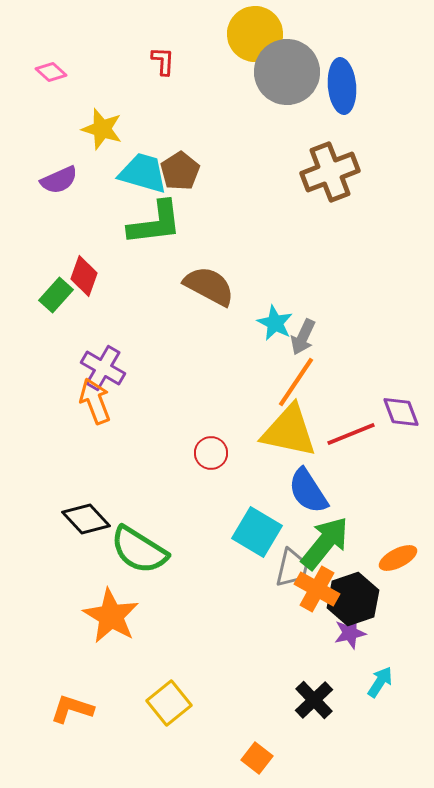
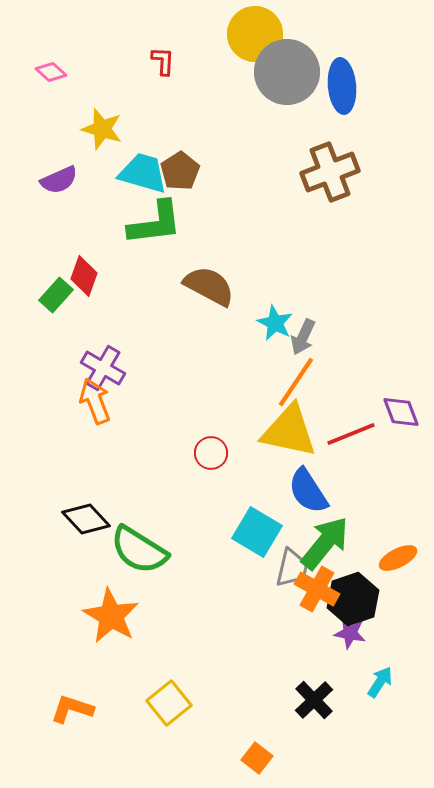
purple star: rotated 24 degrees clockwise
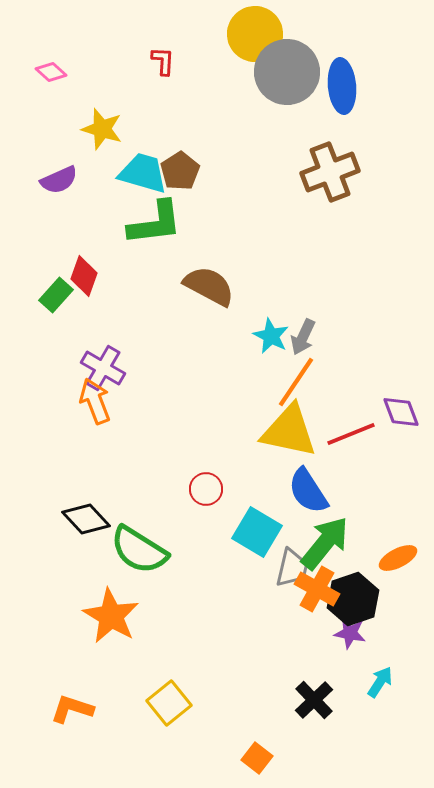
cyan star: moved 4 px left, 13 px down
red circle: moved 5 px left, 36 px down
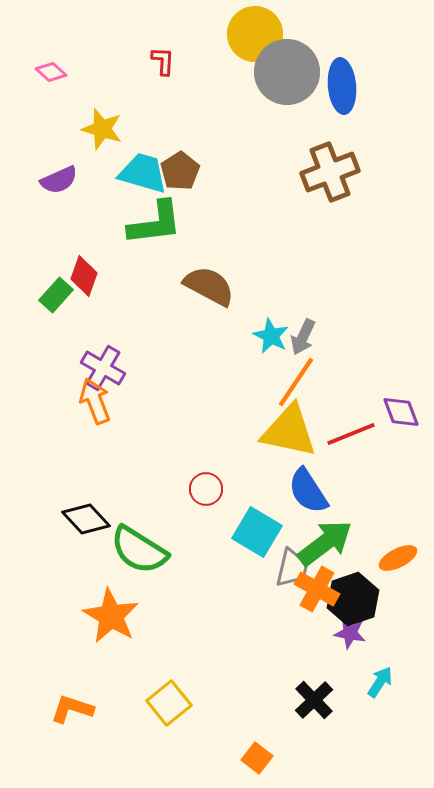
green arrow: rotated 14 degrees clockwise
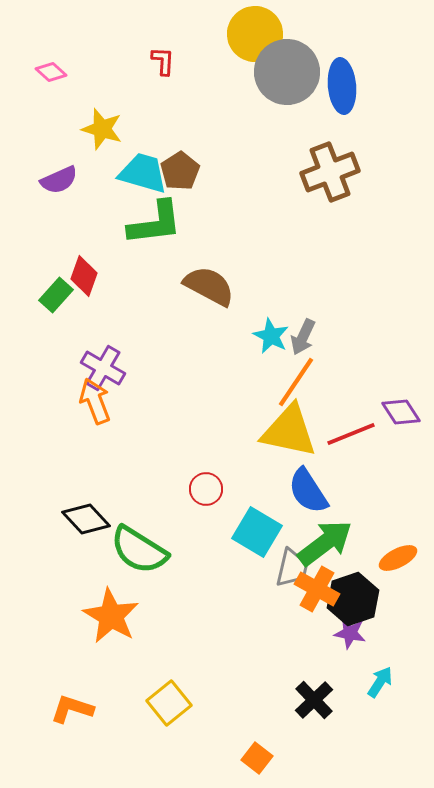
purple diamond: rotated 12 degrees counterclockwise
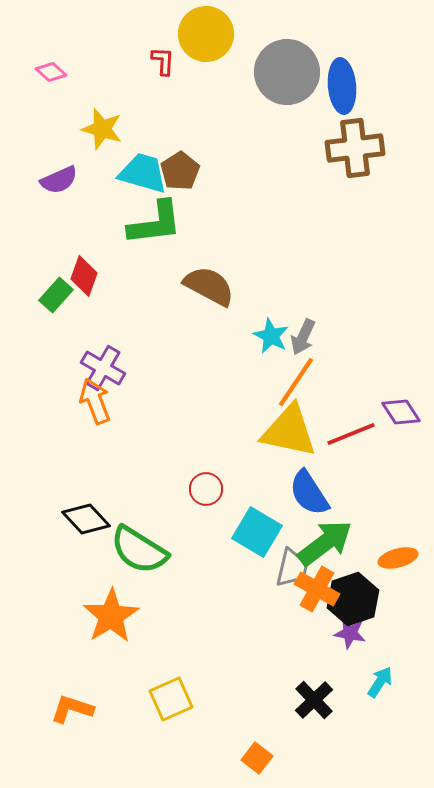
yellow circle: moved 49 px left
brown cross: moved 25 px right, 24 px up; rotated 14 degrees clockwise
blue semicircle: moved 1 px right, 2 px down
orange ellipse: rotated 12 degrees clockwise
orange star: rotated 10 degrees clockwise
yellow square: moved 2 px right, 4 px up; rotated 15 degrees clockwise
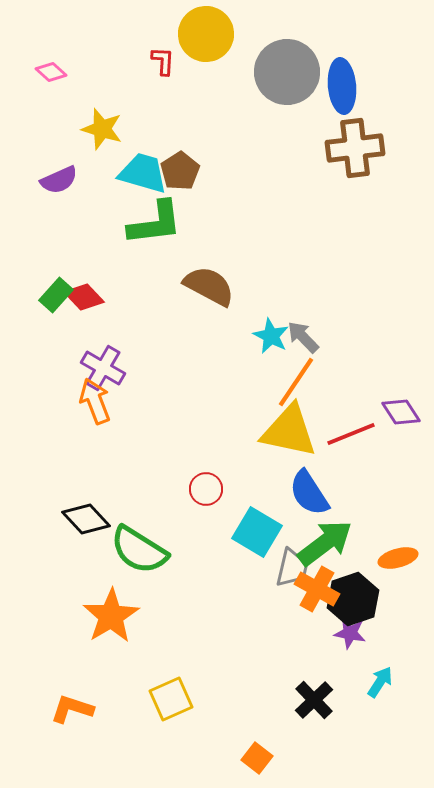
red diamond: moved 21 px down; rotated 63 degrees counterclockwise
gray arrow: rotated 111 degrees clockwise
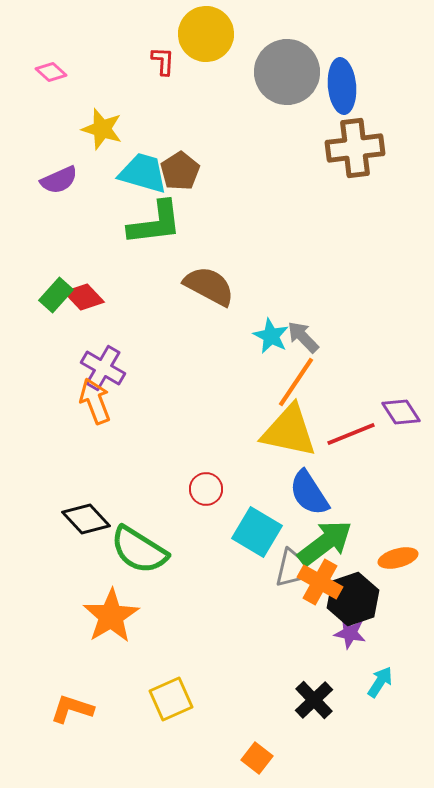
orange cross: moved 3 px right, 7 px up
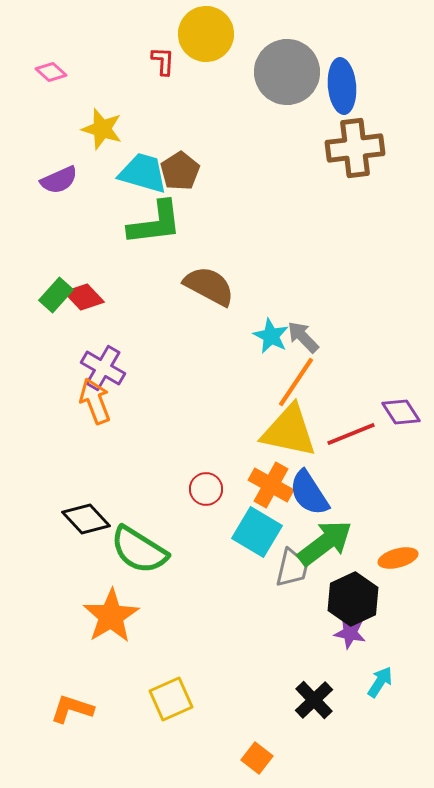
orange cross: moved 49 px left, 97 px up
black hexagon: rotated 6 degrees counterclockwise
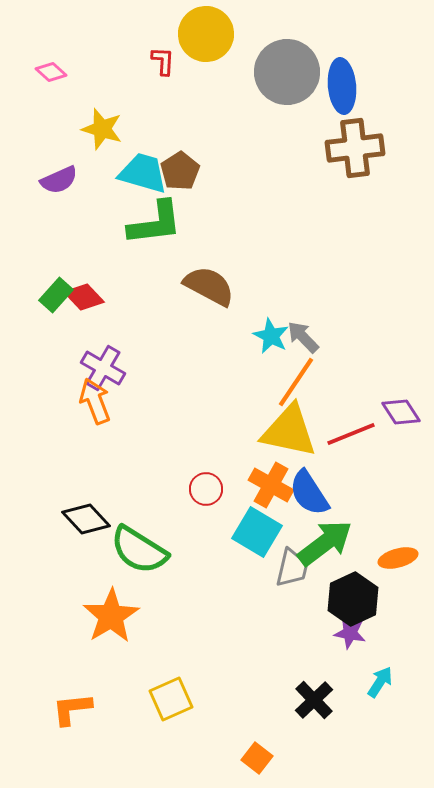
orange L-shape: rotated 24 degrees counterclockwise
